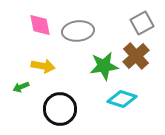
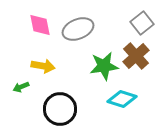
gray square: rotated 10 degrees counterclockwise
gray ellipse: moved 2 px up; rotated 16 degrees counterclockwise
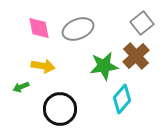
pink diamond: moved 1 px left, 3 px down
cyan diamond: rotated 68 degrees counterclockwise
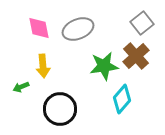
yellow arrow: rotated 75 degrees clockwise
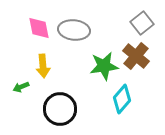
gray ellipse: moved 4 px left, 1 px down; rotated 28 degrees clockwise
brown cross: rotated 8 degrees counterclockwise
